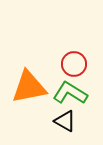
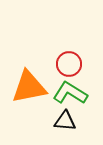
red circle: moved 5 px left
black triangle: rotated 25 degrees counterclockwise
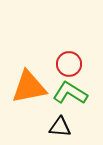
black triangle: moved 5 px left, 6 px down
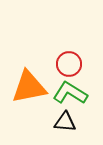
black triangle: moved 5 px right, 5 px up
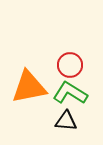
red circle: moved 1 px right, 1 px down
black triangle: moved 1 px right, 1 px up
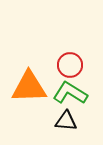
orange triangle: rotated 9 degrees clockwise
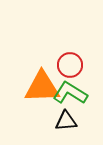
orange triangle: moved 13 px right
black triangle: rotated 10 degrees counterclockwise
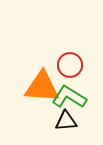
orange triangle: rotated 6 degrees clockwise
green L-shape: moved 1 px left, 4 px down
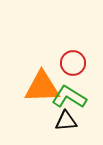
red circle: moved 3 px right, 2 px up
orange triangle: rotated 6 degrees counterclockwise
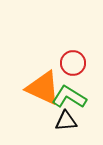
orange triangle: moved 1 px right, 1 px down; rotated 27 degrees clockwise
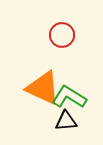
red circle: moved 11 px left, 28 px up
